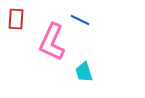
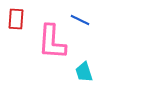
pink L-shape: rotated 21 degrees counterclockwise
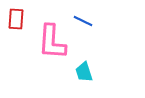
blue line: moved 3 px right, 1 px down
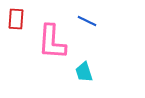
blue line: moved 4 px right
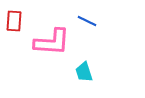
red rectangle: moved 2 px left, 2 px down
pink L-shape: rotated 90 degrees counterclockwise
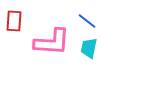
blue line: rotated 12 degrees clockwise
cyan trapezoid: moved 5 px right, 24 px up; rotated 30 degrees clockwise
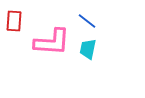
cyan trapezoid: moved 1 px left, 1 px down
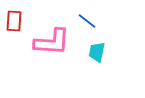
cyan trapezoid: moved 9 px right, 3 px down
